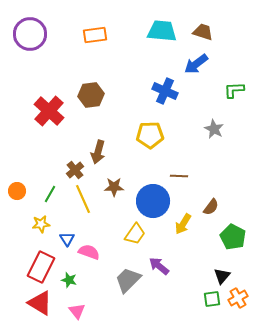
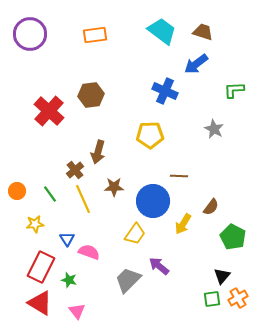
cyan trapezoid: rotated 32 degrees clockwise
green line: rotated 66 degrees counterclockwise
yellow star: moved 6 px left
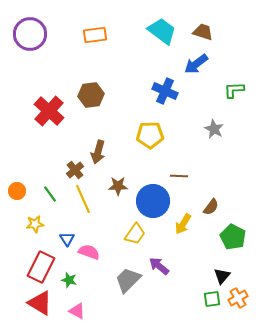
brown star: moved 4 px right, 1 px up
pink triangle: rotated 24 degrees counterclockwise
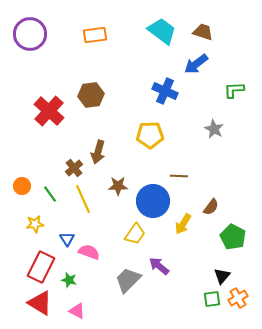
brown cross: moved 1 px left, 2 px up
orange circle: moved 5 px right, 5 px up
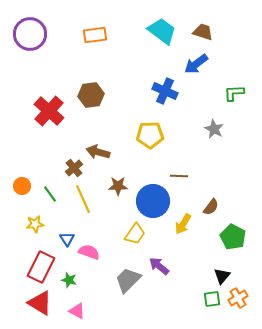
green L-shape: moved 3 px down
brown arrow: rotated 90 degrees clockwise
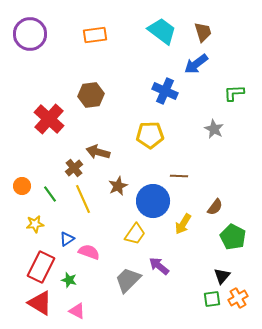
brown trapezoid: rotated 55 degrees clockwise
red cross: moved 8 px down
brown star: rotated 24 degrees counterclockwise
brown semicircle: moved 4 px right
blue triangle: rotated 28 degrees clockwise
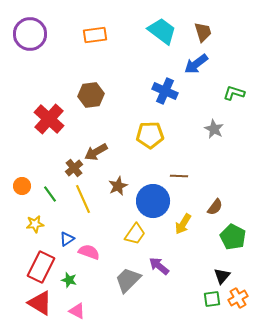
green L-shape: rotated 20 degrees clockwise
brown arrow: moved 2 px left; rotated 45 degrees counterclockwise
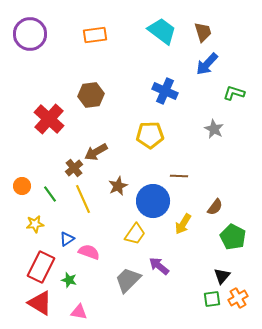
blue arrow: moved 11 px right; rotated 10 degrees counterclockwise
pink triangle: moved 2 px right, 1 px down; rotated 18 degrees counterclockwise
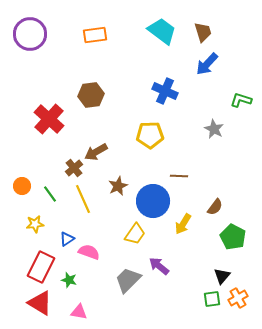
green L-shape: moved 7 px right, 7 px down
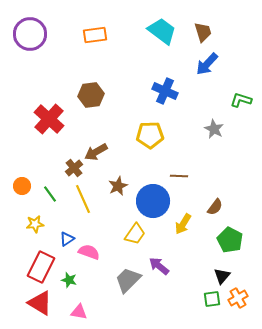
green pentagon: moved 3 px left, 3 px down
